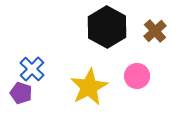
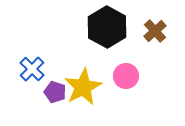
pink circle: moved 11 px left
yellow star: moved 6 px left
purple pentagon: moved 34 px right, 1 px up
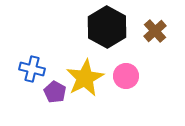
blue cross: rotated 30 degrees counterclockwise
yellow star: moved 2 px right, 9 px up
purple pentagon: rotated 10 degrees clockwise
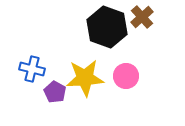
black hexagon: rotated 9 degrees counterclockwise
brown cross: moved 13 px left, 14 px up
yellow star: rotated 24 degrees clockwise
